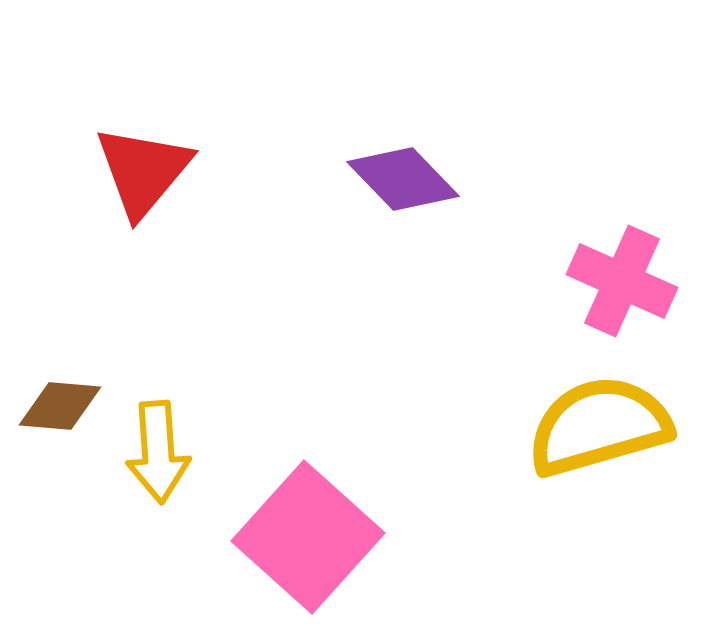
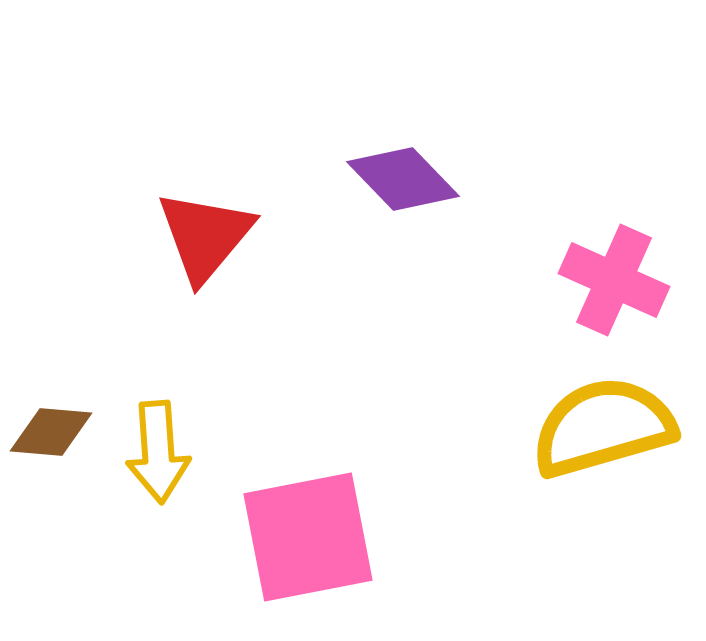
red triangle: moved 62 px right, 65 px down
pink cross: moved 8 px left, 1 px up
brown diamond: moved 9 px left, 26 px down
yellow semicircle: moved 4 px right, 1 px down
pink square: rotated 37 degrees clockwise
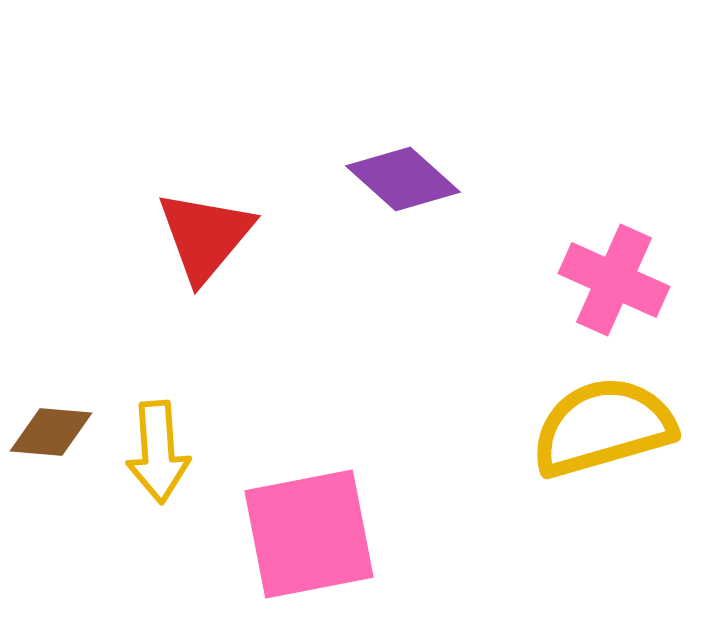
purple diamond: rotated 4 degrees counterclockwise
pink square: moved 1 px right, 3 px up
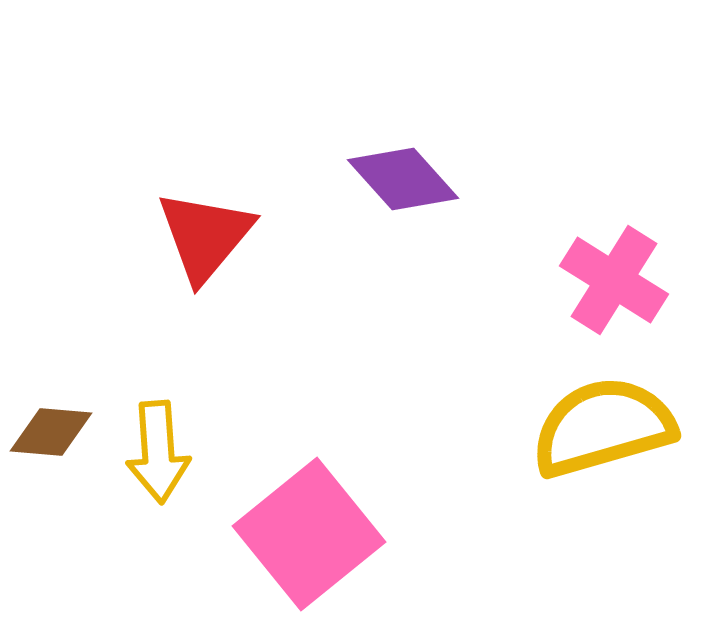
purple diamond: rotated 6 degrees clockwise
pink cross: rotated 8 degrees clockwise
pink square: rotated 28 degrees counterclockwise
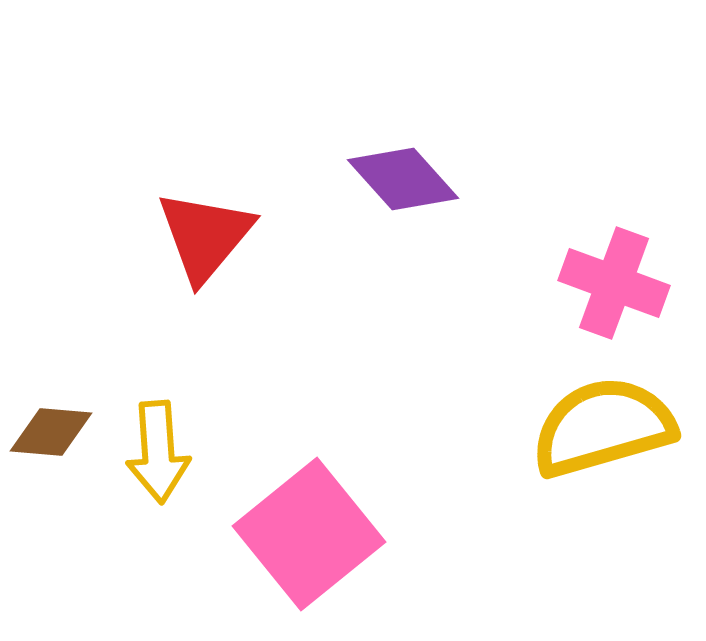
pink cross: moved 3 px down; rotated 12 degrees counterclockwise
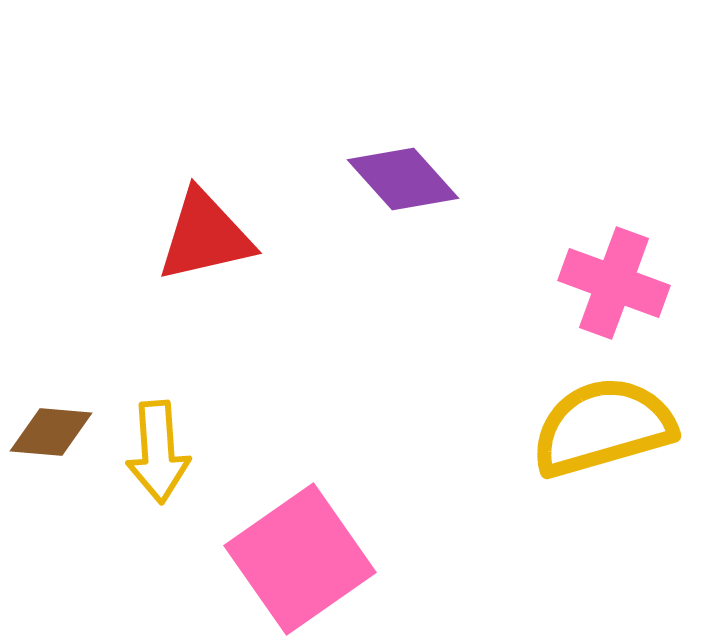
red triangle: rotated 37 degrees clockwise
pink square: moved 9 px left, 25 px down; rotated 4 degrees clockwise
